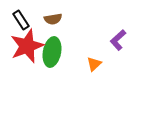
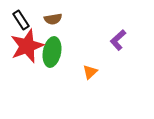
orange triangle: moved 4 px left, 8 px down
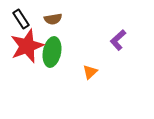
black rectangle: moved 1 px up
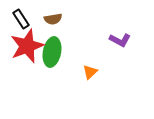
purple L-shape: moved 2 px right; rotated 110 degrees counterclockwise
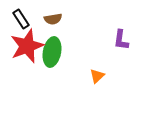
purple L-shape: moved 1 px right; rotated 70 degrees clockwise
orange triangle: moved 7 px right, 4 px down
